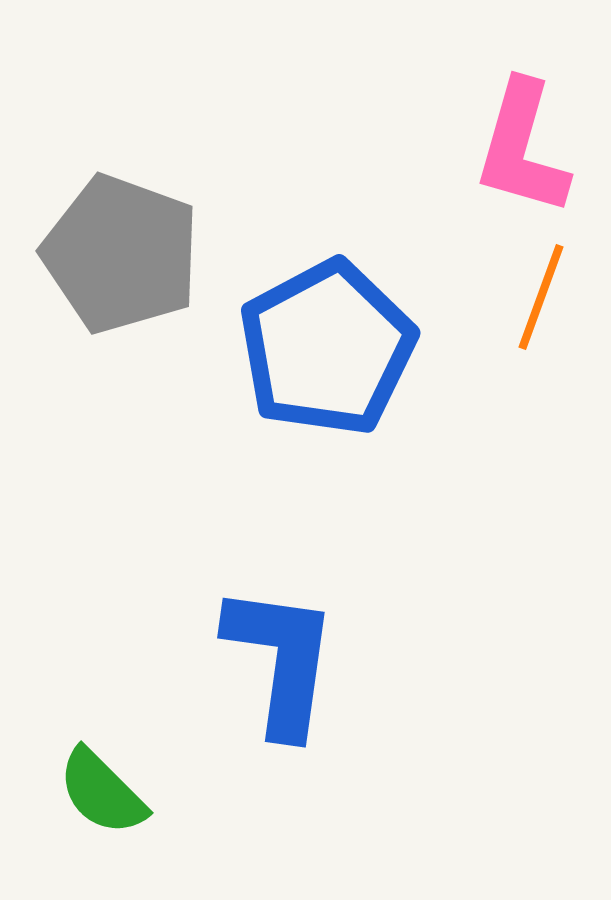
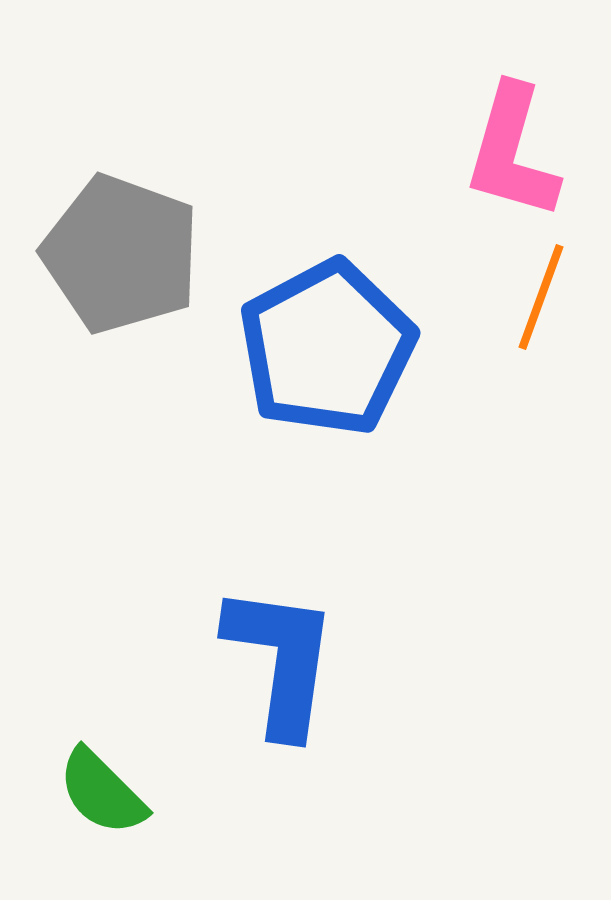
pink L-shape: moved 10 px left, 4 px down
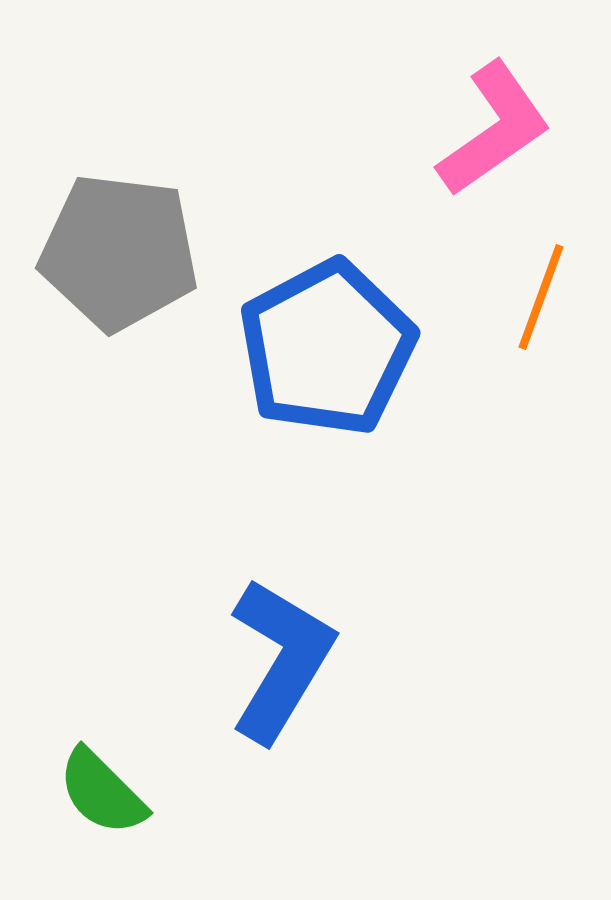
pink L-shape: moved 18 px left, 23 px up; rotated 141 degrees counterclockwise
gray pentagon: moved 2 px left, 2 px up; rotated 13 degrees counterclockwise
blue L-shape: rotated 23 degrees clockwise
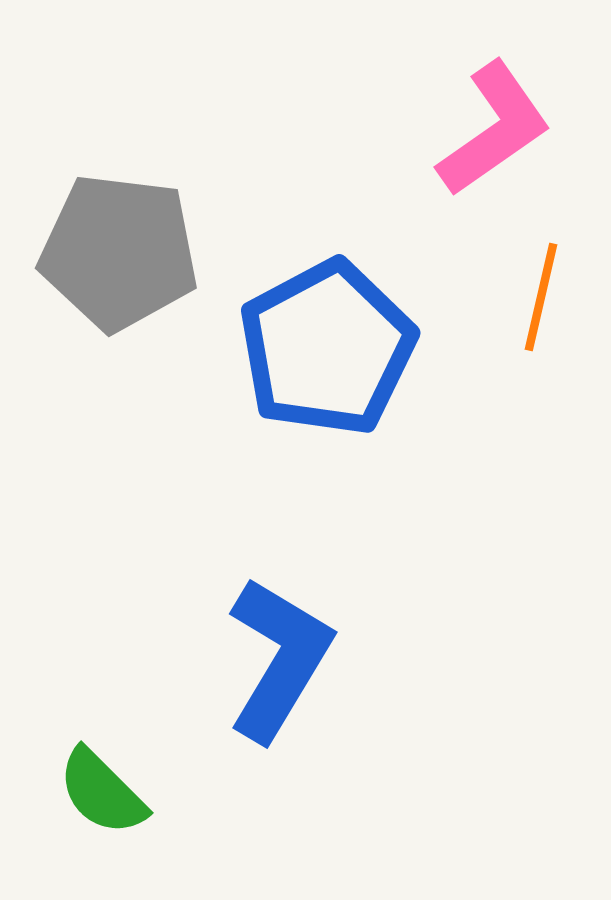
orange line: rotated 7 degrees counterclockwise
blue L-shape: moved 2 px left, 1 px up
